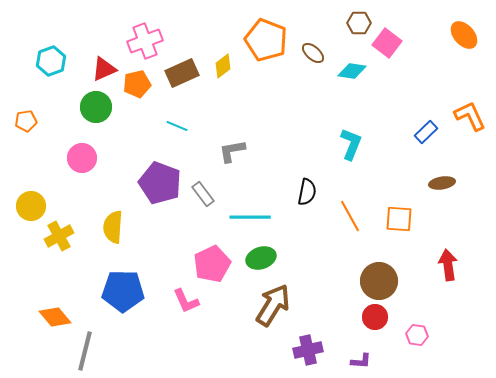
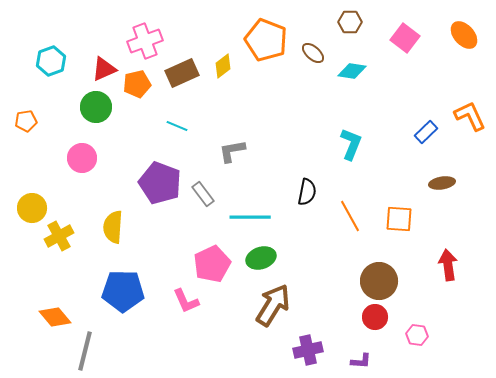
brown hexagon at (359, 23): moved 9 px left, 1 px up
pink square at (387, 43): moved 18 px right, 5 px up
yellow circle at (31, 206): moved 1 px right, 2 px down
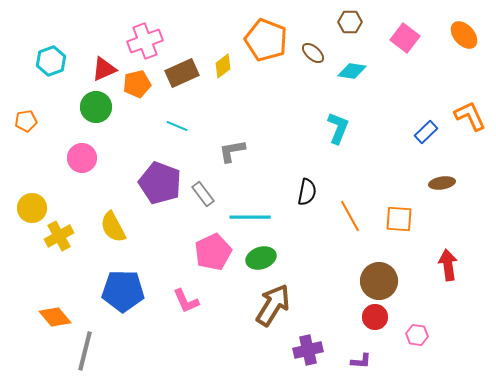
cyan L-shape at (351, 144): moved 13 px left, 16 px up
yellow semicircle at (113, 227): rotated 32 degrees counterclockwise
pink pentagon at (212, 264): moved 1 px right, 12 px up
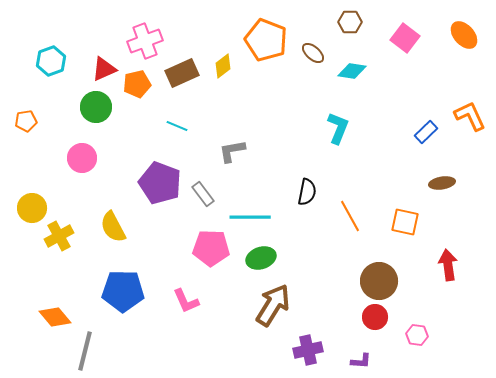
orange square at (399, 219): moved 6 px right, 3 px down; rotated 8 degrees clockwise
pink pentagon at (213, 252): moved 2 px left, 4 px up; rotated 27 degrees clockwise
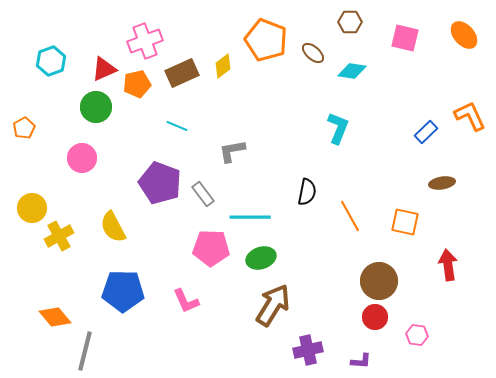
pink square at (405, 38): rotated 24 degrees counterclockwise
orange pentagon at (26, 121): moved 2 px left, 7 px down; rotated 20 degrees counterclockwise
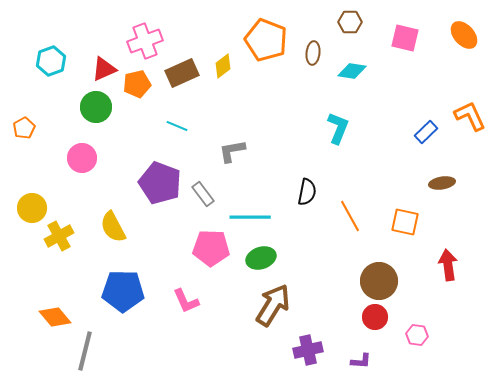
brown ellipse at (313, 53): rotated 55 degrees clockwise
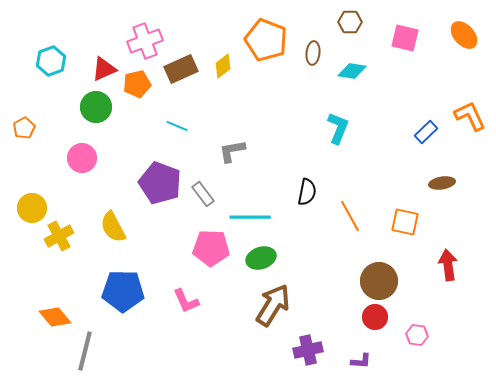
brown rectangle at (182, 73): moved 1 px left, 4 px up
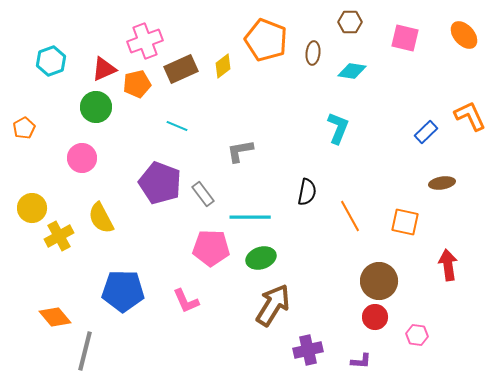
gray L-shape at (232, 151): moved 8 px right
yellow semicircle at (113, 227): moved 12 px left, 9 px up
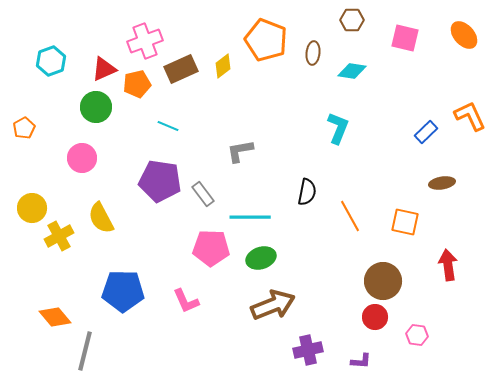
brown hexagon at (350, 22): moved 2 px right, 2 px up
cyan line at (177, 126): moved 9 px left
purple pentagon at (160, 183): moved 2 px up; rotated 12 degrees counterclockwise
brown circle at (379, 281): moved 4 px right
brown arrow at (273, 305): rotated 36 degrees clockwise
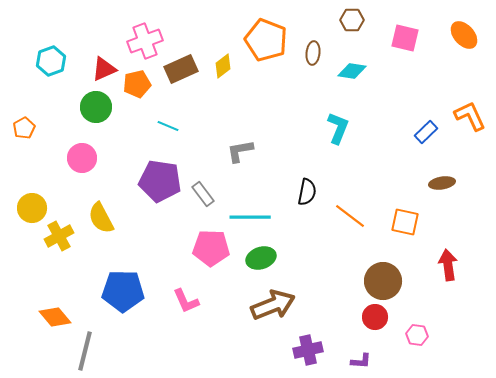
orange line at (350, 216): rotated 24 degrees counterclockwise
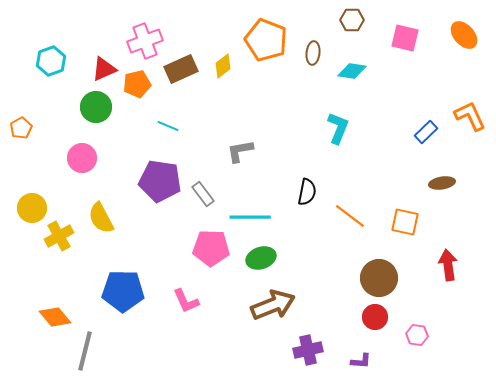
orange pentagon at (24, 128): moved 3 px left
brown circle at (383, 281): moved 4 px left, 3 px up
